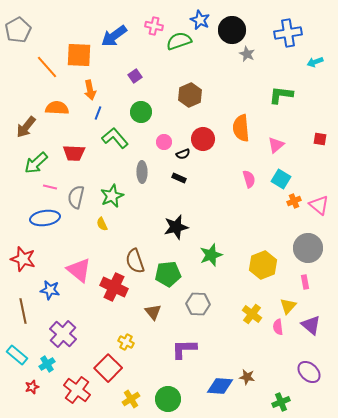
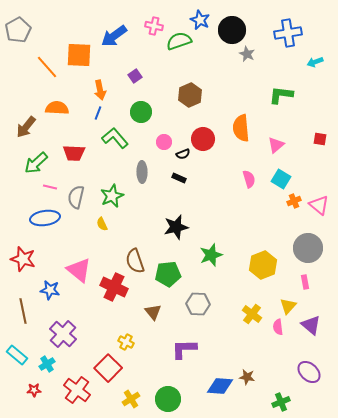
orange arrow at (90, 90): moved 10 px right
red star at (32, 387): moved 2 px right, 3 px down; rotated 16 degrees clockwise
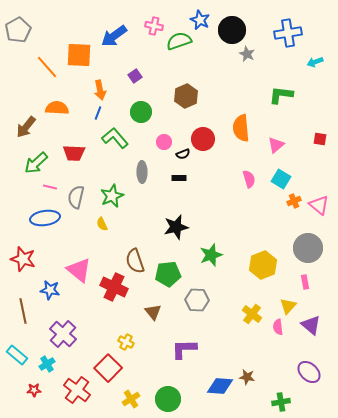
brown hexagon at (190, 95): moved 4 px left, 1 px down
black rectangle at (179, 178): rotated 24 degrees counterclockwise
gray hexagon at (198, 304): moved 1 px left, 4 px up
green cross at (281, 402): rotated 12 degrees clockwise
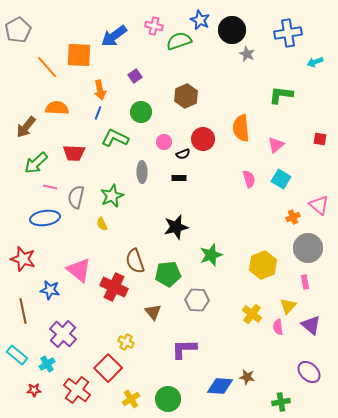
green L-shape at (115, 138): rotated 24 degrees counterclockwise
orange cross at (294, 201): moved 1 px left, 16 px down
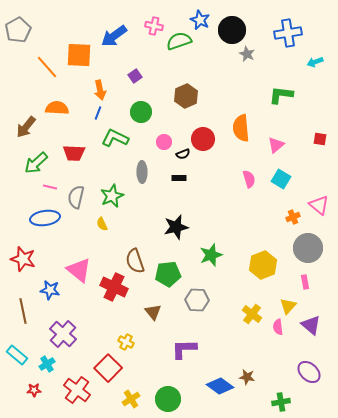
blue diamond at (220, 386): rotated 32 degrees clockwise
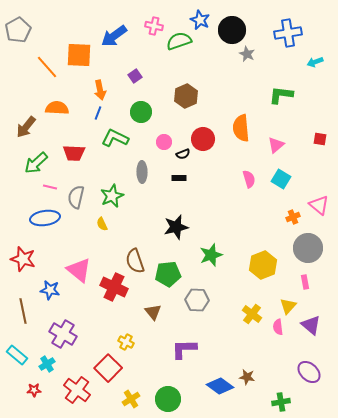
purple cross at (63, 334): rotated 12 degrees counterclockwise
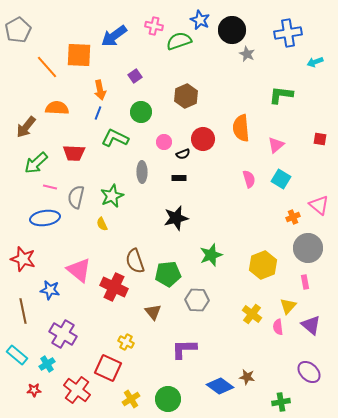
black star at (176, 227): moved 9 px up
red square at (108, 368): rotated 20 degrees counterclockwise
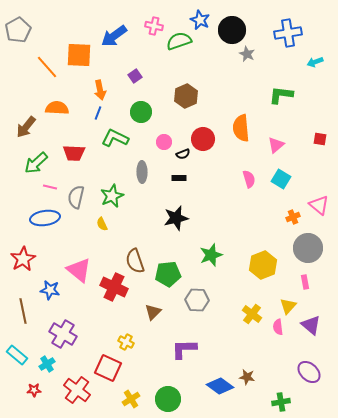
red star at (23, 259): rotated 25 degrees clockwise
brown triangle at (153, 312): rotated 24 degrees clockwise
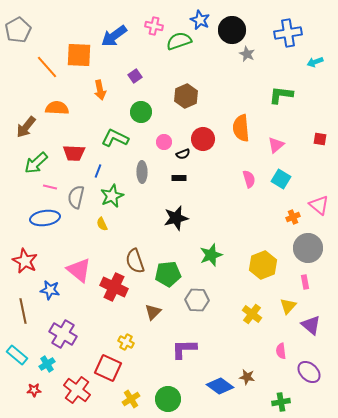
blue line at (98, 113): moved 58 px down
red star at (23, 259): moved 2 px right, 2 px down; rotated 15 degrees counterclockwise
pink semicircle at (278, 327): moved 3 px right, 24 px down
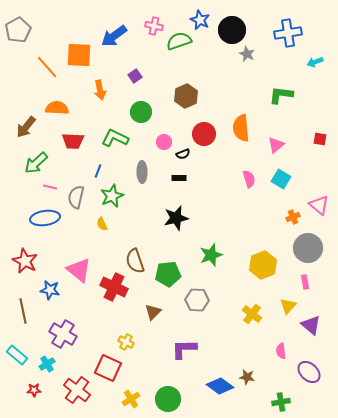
red circle at (203, 139): moved 1 px right, 5 px up
red trapezoid at (74, 153): moved 1 px left, 12 px up
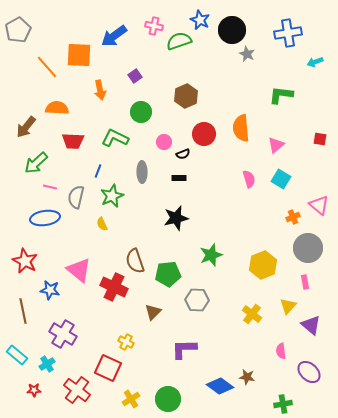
green cross at (281, 402): moved 2 px right, 2 px down
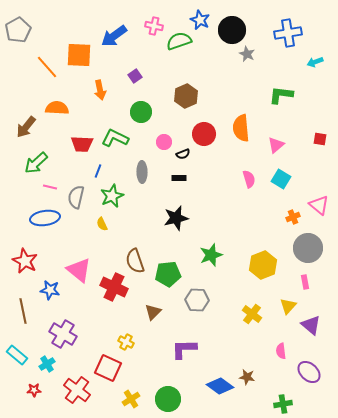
red trapezoid at (73, 141): moved 9 px right, 3 px down
